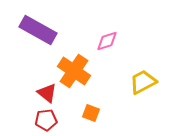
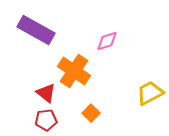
purple rectangle: moved 2 px left
yellow trapezoid: moved 7 px right, 11 px down
red triangle: moved 1 px left
orange square: rotated 24 degrees clockwise
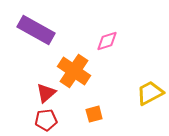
red triangle: rotated 40 degrees clockwise
orange square: moved 3 px right, 1 px down; rotated 30 degrees clockwise
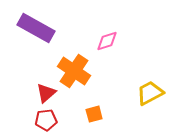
purple rectangle: moved 2 px up
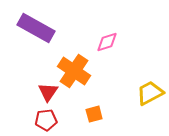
pink diamond: moved 1 px down
red triangle: moved 2 px right, 1 px up; rotated 15 degrees counterclockwise
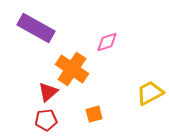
orange cross: moved 2 px left, 2 px up
red triangle: rotated 15 degrees clockwise
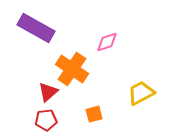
yellow trapezoid: moved 9 px left
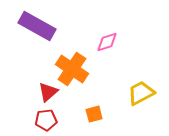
purple rectangle: moved 1 px right, 2 px up
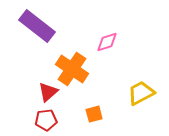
purple rectangle: rotated 9 degrees clockwise
